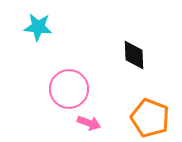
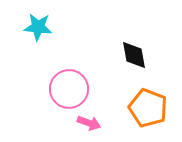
black diamond: rotated 8 degrees counterclockwise
orange pentagon: moved 2 px left, 10 px up
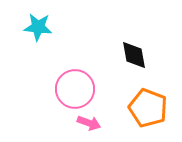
pink circle: moved 6 px right
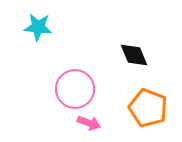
black diamond: rotated 12 degrees counterclockwise
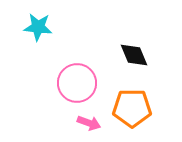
pink circle: moved 2 px right, 6 px up
orange pentagon: moved 16 px left; rotated 21 degrees counterclockwise
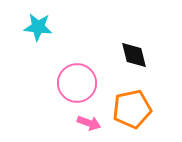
black diamond: rotated 8 degrees clockwise
orange pentagon: moved 1 px down; rotated 12 degrees counterclockwise
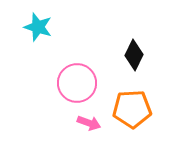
cyan star: rotated 12 degrees clockwise
black diamond: rotated 40 degrees clockwise
orange pentagon: rotated 9 degrees clockwise
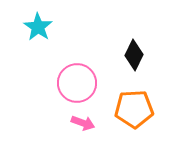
cyan star: rotated 16 degrees clockwise
orange pentagon: moved 2 px right
pink arrow: moved 6 px left
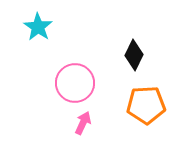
pink circle: moved 2 px left
orange pentagon: moved 12 px right, 4 px up
pink arrow: rotated 85 degrees counterclockwise
